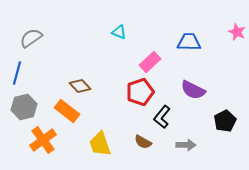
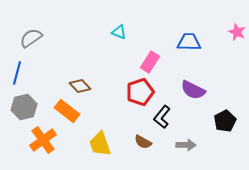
pink rectangle: rotated 15 degrees counterclockwise
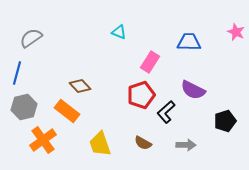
pink star: moved 1 px left
red pentagon: moved 1 px right, 3 px down
black L-shape: moved 4 px right, 5 px up; rotated 10 degrees clockwise
black pentagon: rotated 10 degrees clockwise
brown semicircle: moved 1 px down
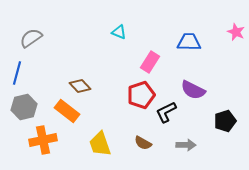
black L-shape: rotated 15 degrees clockwise
orange cross: rotated 24 degrees clockwise
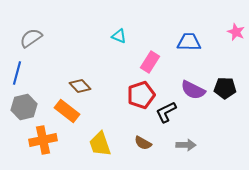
cyan triangle: moved 4 px down
black pentagon: moved 33 px up; rotated 20 degrees clockwise
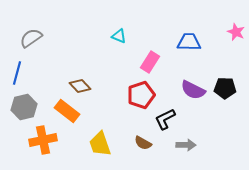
black L-shape: moved 1 px left, 7 px down
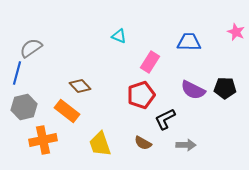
gray semicircle: moved 10 px down
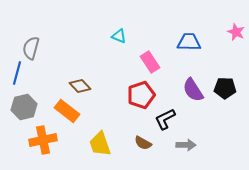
gray semicircle: rotated 40 degrees counterclockwise
pink rectangle: rotated 65 degrees counterclockwise
purple semicircle: rotated 30 degrees clockwise
